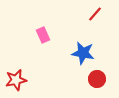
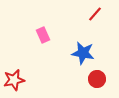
red star: moved 2 px left
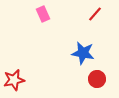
pink rectangle: moved 21 px up
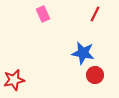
red line: rotated 14 degrees counterclockwise
red circle: moved 2 px left, 4 px up
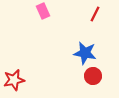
pink rectangle: moved 3 px up
blue star: moved 2 px right
red circle: moved 2 px left, 1 px down
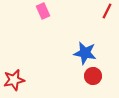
red line: moved 12 px right, 3 px up
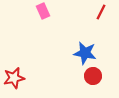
red line: moved 6 px left, 1 px down
red star: moved 2 px up
